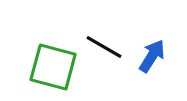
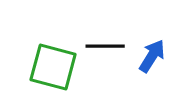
black line: moved 1 px right, 1 px up; rotated 30 degrees counterclockwise
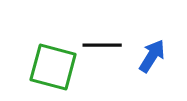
black line: moved 3 px left, 1 px up
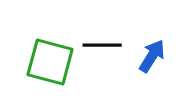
green square: moved 3 px left, 5 px up
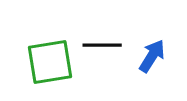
green square: rotated 24 degrees counterclockwise
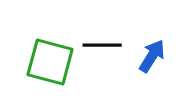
green square: rotated 24 degrees clockwise
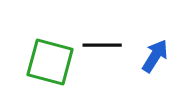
blue arrow: moved 3 px right
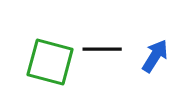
black line: moved 4 px down
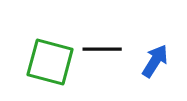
blue arrow: moved 5 px down
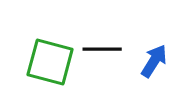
blue arrow: moved 1 px left
